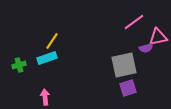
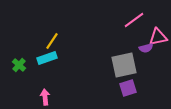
pink line: moved 2 px up
green cross: rotated 32 degrees counterclockwise
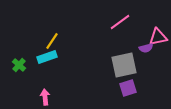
pink line: moved 14 px left, 2 px down
cyan rectangle: moved 1 px up
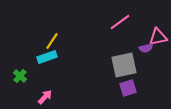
green cross: moved 1 px right, 11 px down
pink arrow: rotated 49 degrees clockwise
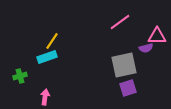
pink triangle: moved 1 px left, 1 px up; rotated 12 degrees clockwise
green cross: rotated 32 degrees clockwise
pink arrow: rotated 35 degrees counterclockwise
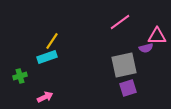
pink arrow: rotated 56 degrees clockwise
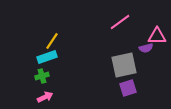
green cross: moved 22 px right
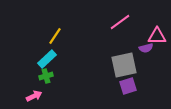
yellow line: moved 3 px right, 5 px up
cyan rectangle: moved 2 px down; rotated 24 degrees counterclockwise
green cross: moved 4 px right
purple square: moved 2 px up
pink arrow: moved 11 px left, 1 px up
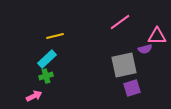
yellow line: rotated 42 degrees clockwise
purple semicircle: moved 1 px left, 1 px down
purple square: moved 4 px right, 2 px down
